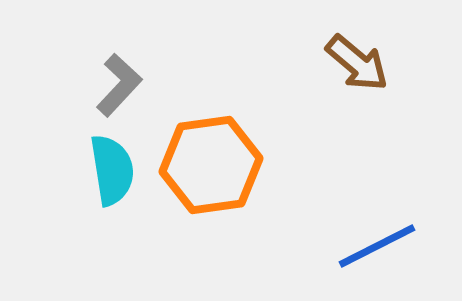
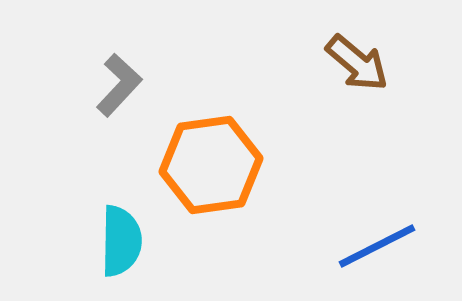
cyan semicircle: moved 9 px right, 71 px down; rotated 10 degrees clockwise
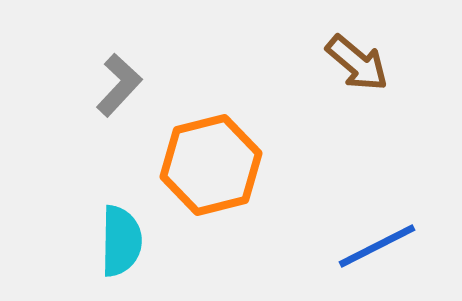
orange hexagon: rotated 6 degrees counterclockwise
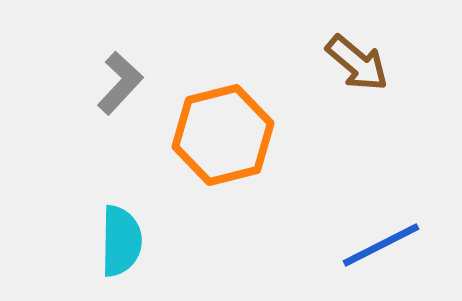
gray L-shape: moved 1 px right, 2 px up
orange hexagon: moved 12 px right, 30 px up
blue line: moved 4 px right, 1 px up
